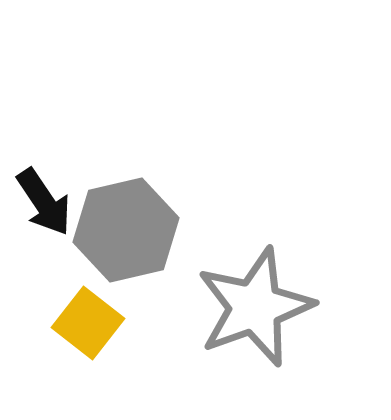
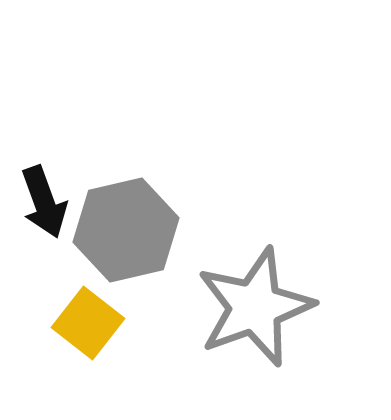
black arrow: rotated 14 degrees clockwise
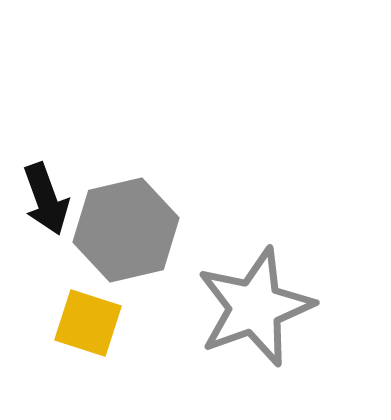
black arrow: moved 2 px right, 3 px up
yellow square: rotated 20 degrees counterclockwise
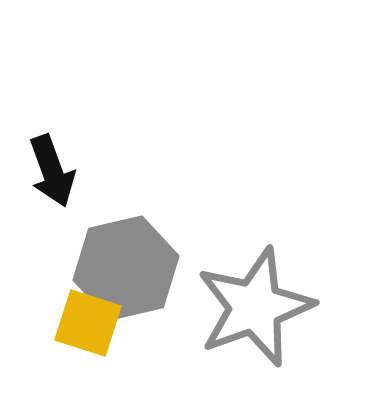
black arrow: moved 6 px right, 28 px up
gray hexagon: moved 38 px down
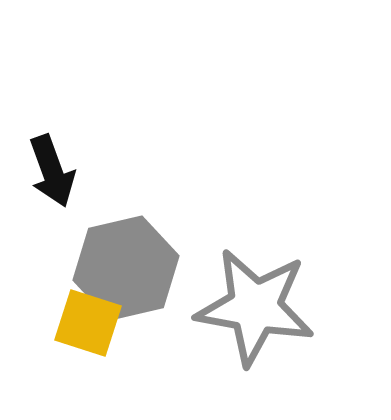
gray star: rotated 30 degrees clockwise
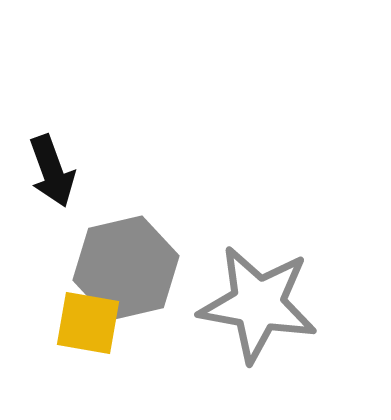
gray star: moved 3 px right, 3 px up
yellow square: rotated 8 degrees counterclockwise
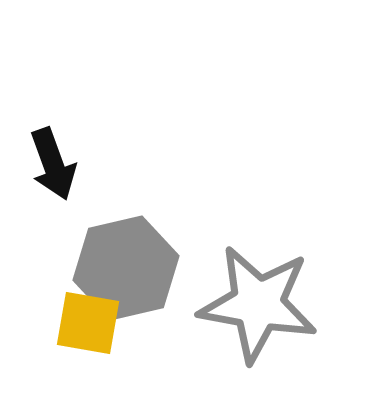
black arrow: moved 1 px right, 7 px up
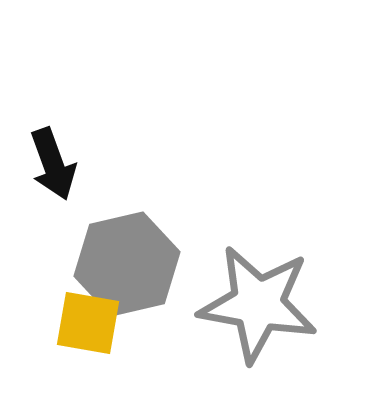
gray hexagon: moved 1 px right, 4 px up
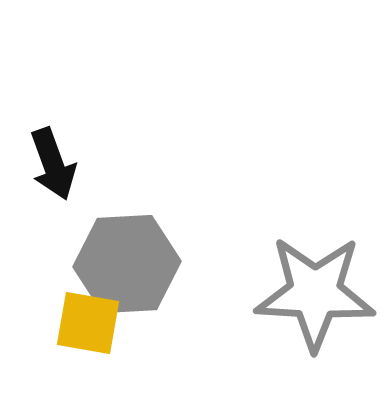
gray hexagon: rotated 10 degrees clockwise
gray star: moved 57 px right, 11 px up; rotated 7 degrees counterclockwise
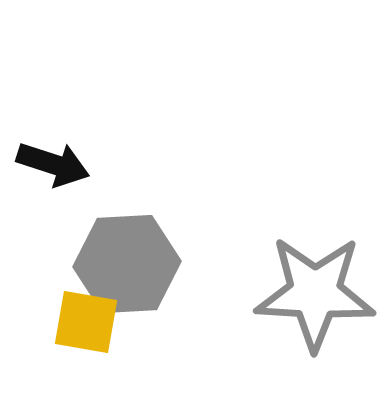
black arrow: rotated 52 degrees counterclockwise
yellow square: moved 2 px left, 1 px up
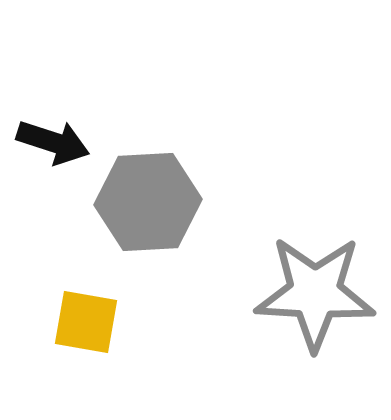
black arrow: moved 22 px up
gray hexagon: moved 21 px right, 62 px up
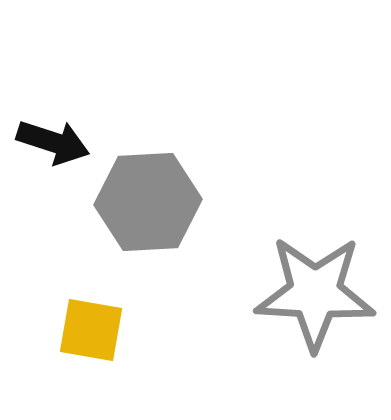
yellow square: moved 5 px right, 8 px down
